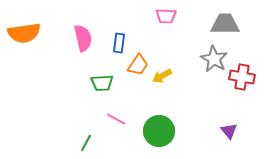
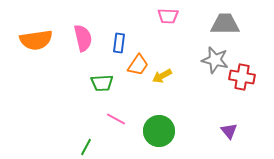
pink trapezoid: moved 2 px right
orange semicircle: moved 12 px right, 7 px down
gray star: moved 1 px right, 1 px down; rotated 16 degrees counterclockwise
green line: moved 4 px down
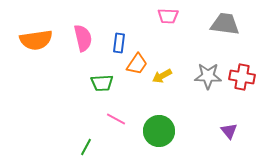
gray trapezoid: rotated 8 degrees clockwise
gray star: moved 7 px left, 16 px down; rotated 12 degrees counterclockwise
orange trapezoid: moved 1 px left, 1 px up
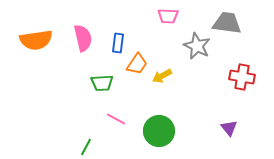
gray trapezoid: moved 2 px right, 1 px up
blue rectangle: moved 1 px left
gray star: moved 11 px left, 30 px up; rotated 24 degrees clockwise
purple triangle: moved 3 px up
